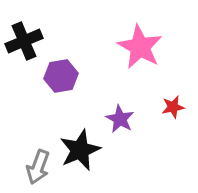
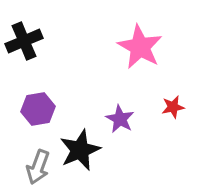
purple hexagon: moved 23 px left, 33 px down
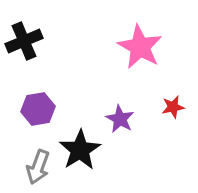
black star: rotated 9 degrees counterclockwise
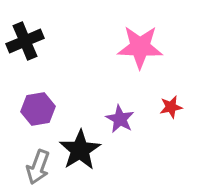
black cross: moved 1 px right
pink star: rotated 27 degrees counterclockwise
red star: moved 2 px left
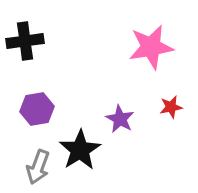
black cross: rotated 15 degrees clockwise
pink star: moved 11 px right; rotated 12 degrees counterclockwise
purple hexagon: moved 1 px left
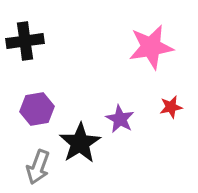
black star: moved 7 px up
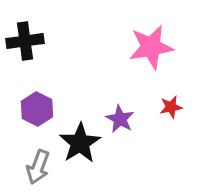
purple hexagon: rotated 24 degrees counterclockwise
